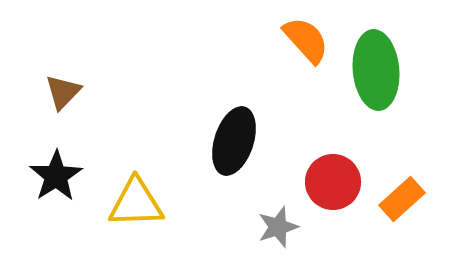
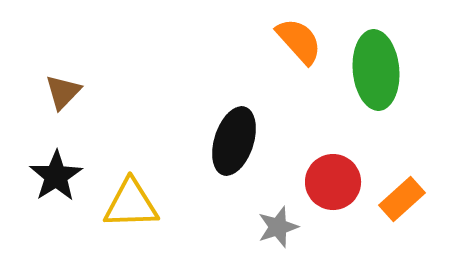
orange semicircle: moved 7 px left, 1 px down
yellow triangle: moved 5 px left, 1 px down
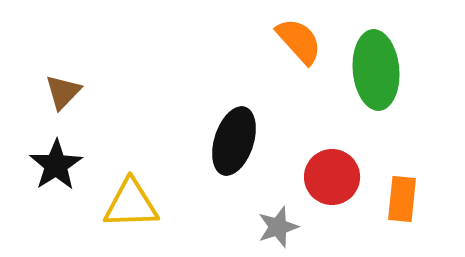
black star: moved 11 px up
red circle: moved 1 px left, 5 px up
orange rectangle: rotated 42 degrees counterclockwise
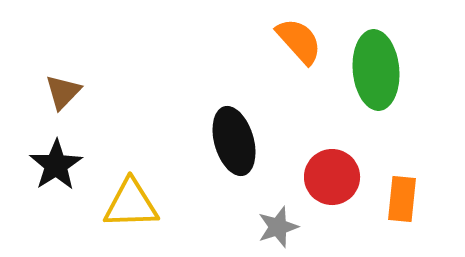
black ellipse: rotated 34 degrees counterclockwise
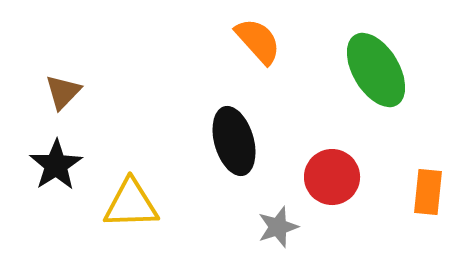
orange semicircle: moved 41 px left
green ellipse: rotated 26 degrees counterclockwise
orange rectangle: moved 26 px right, 7 px up
